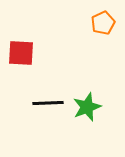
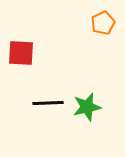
green star: rotated 8 degrees clockwise
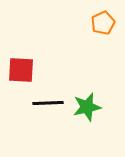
red square: moved 17 px down
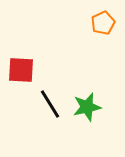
black line: moved 2 px right, 1 px down; rotated 60 degrees clockwise
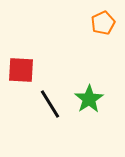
green star: moved 2 px right, 8 px up; rotated 20 degrees counterclockwise
